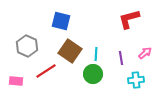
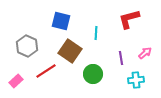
cyan line: moved 21 px up
pink rectangle: rotated 48 degrees counterclockwise
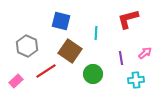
red L-shape: moved 1 px left
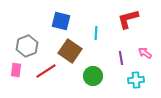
gray hexagon: rotated 15 degrees clockwise
pink arrow: rotated 104 degrees counterclockwise
green circle: moved 2 px down
pink rectangle: moved 11 px up; rotated 40 degrees counterclockwise
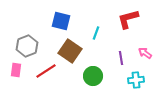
cyan line: rotated 16 degrees clockwise
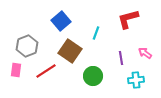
blue square: rotated 36 degrees clockwise
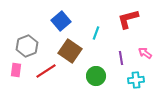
green circle: moved 3 px right
